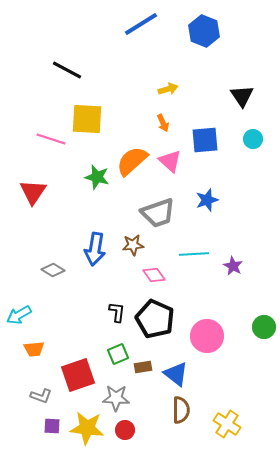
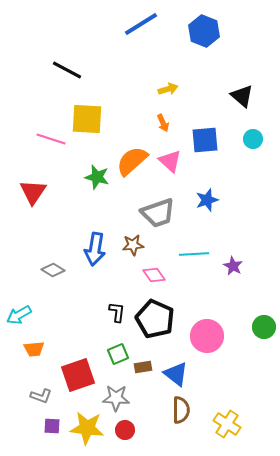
black triangle: rotated 15 degrees counterclockwise
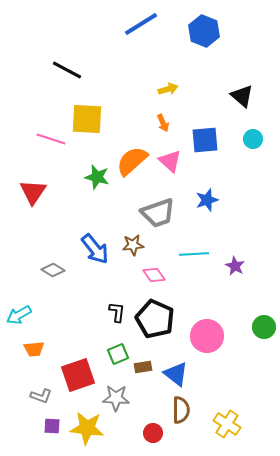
blue arrow: rotated 48 degrees counterclockwise
purple star: moved 2 px right
red circle: moved 28 px right, 3 px down
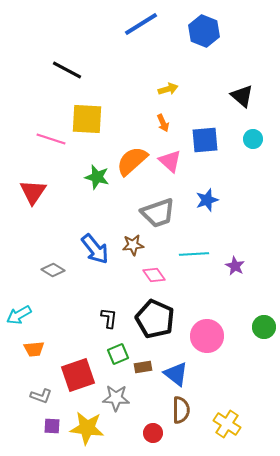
black L-shape: moved 8 px left, 6 px down
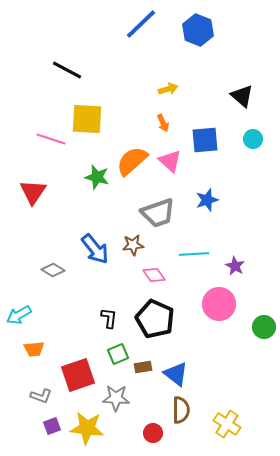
blue line: rotated 12 degrees counterclockwise
blue hexagon: moved 6 px left, 1 px up
pink circle: moved 12 px right, 32 px up
purple square: rotated 24 degrees counterclockwise
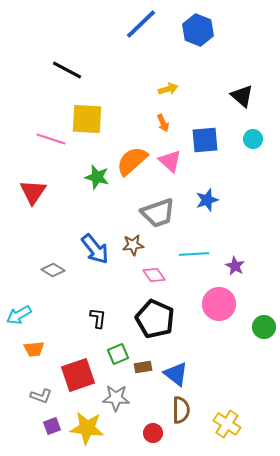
black L-shape: moved 11 px left
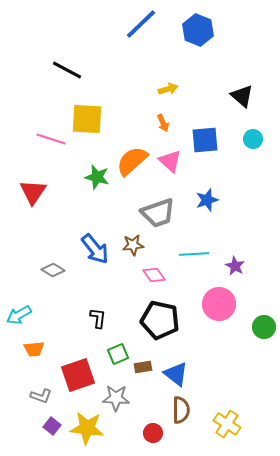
black pentagon: moved 5 px right, 1 px down; rotated 12 degrees counterclockwise
purple square: rotated 30 degrees counterclockwise
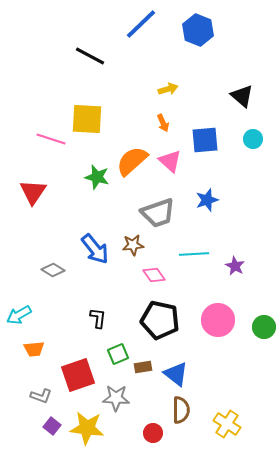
black line: moved 23 px right, 14 px up
pink circle: moved 1 px left, 16 px down
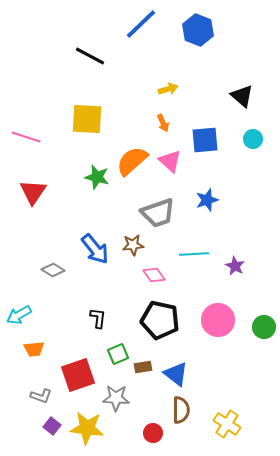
pink line: moved 25 px left, 2 px up
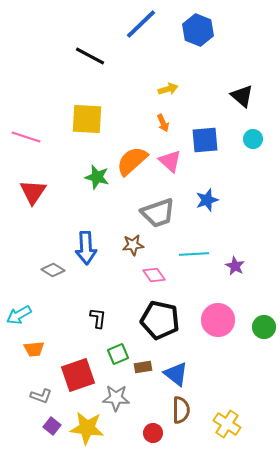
blue arrow: moved 9 px left, 1 px up; rotated 36 degrees clockwise
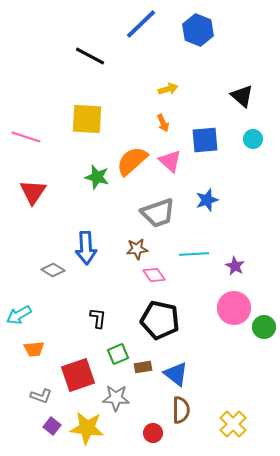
brown star: moved 4 px right, 4 px down
pink circle: moved 16 px right, 12 px up
yellow cross: moved 6 px right; rotated 12 degrees clockwise
